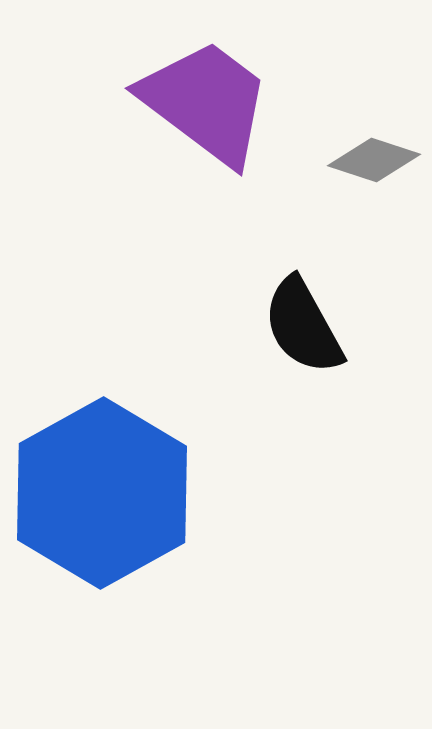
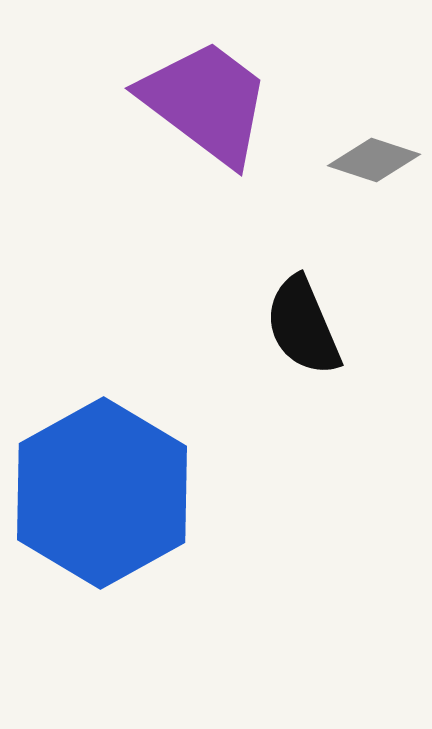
black semicircle: rotated 6 degrees clockwise
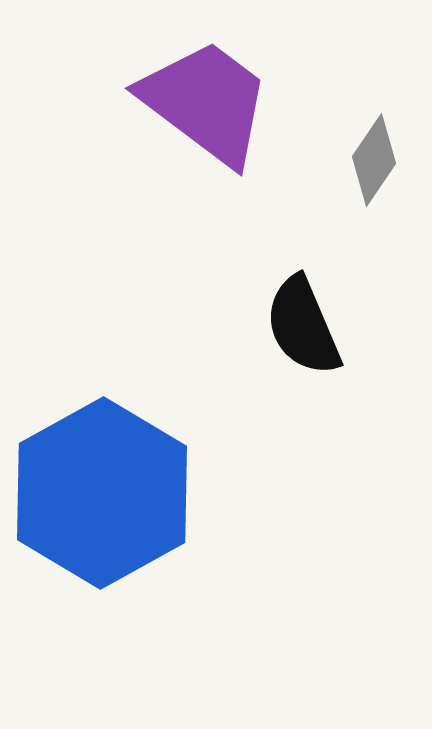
gray diamond: rotated 74 degrees counterclockwise
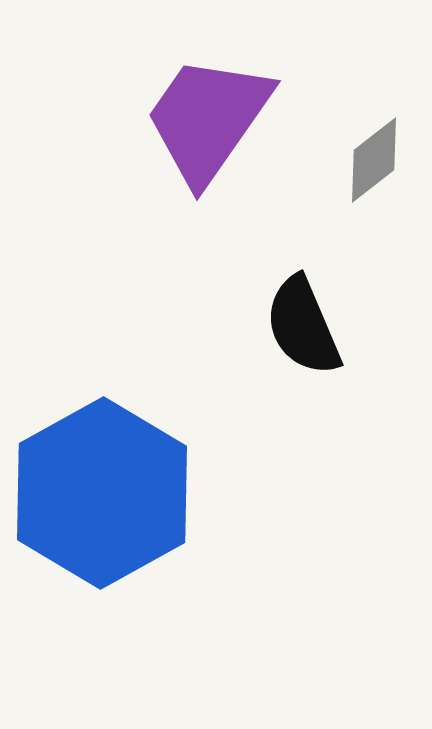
purple trapezoid: moved 2 px right, 17 px down; rotated 92 degrees counterclockwise
gray diamond: rotated 18 degrees clockwise
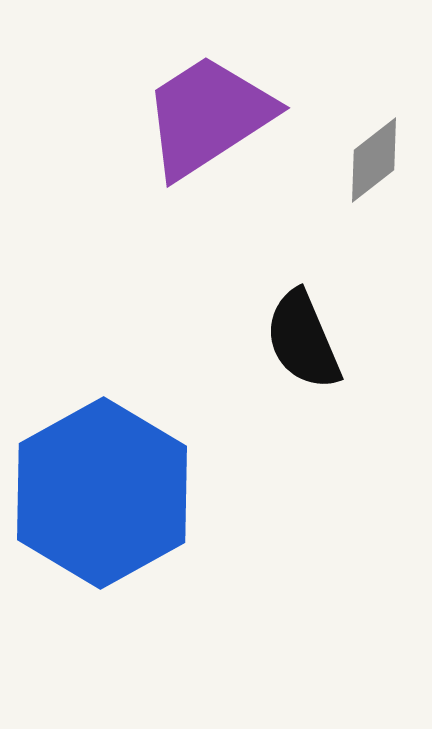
purple trapezoid: moved 3 px up; rotated 22 degrees clockwise
black semicircle: moved 14 px down
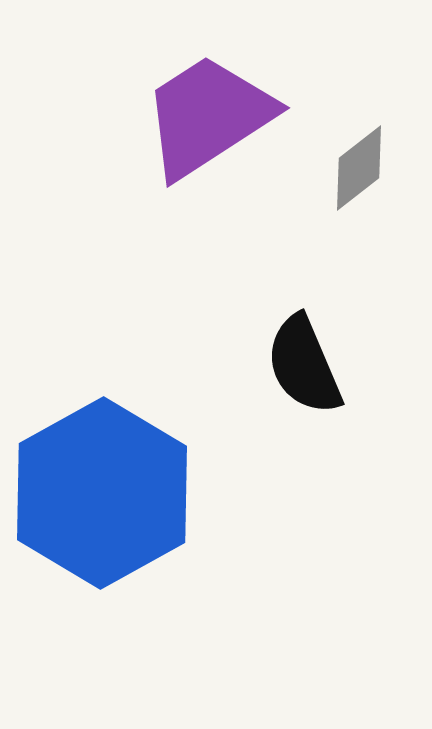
gray diamond: moved 15 px left, 8 px down
black semicircle: moved 1 px right, 25 px down
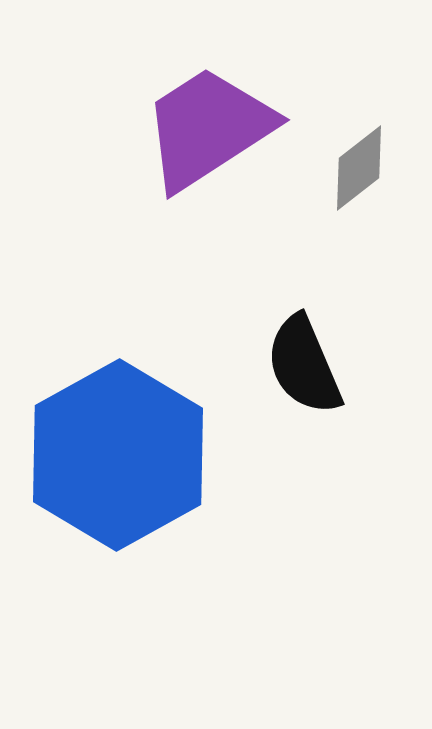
purple trapezoid: moved 12 px down
blue hexagon: moved 16 px right, 38 px up
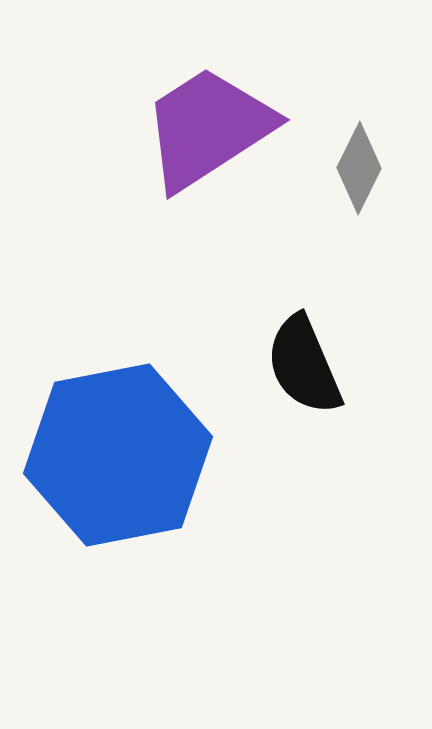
gray diamond: rotated 26 degrees counterclockwise
blue hexagon: rotated 18 degrees clockwise
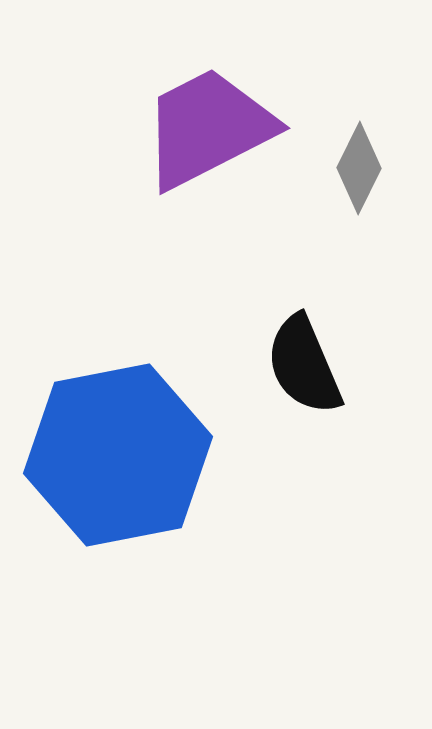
purple trapezoid: rotated 6 degrees clockwise
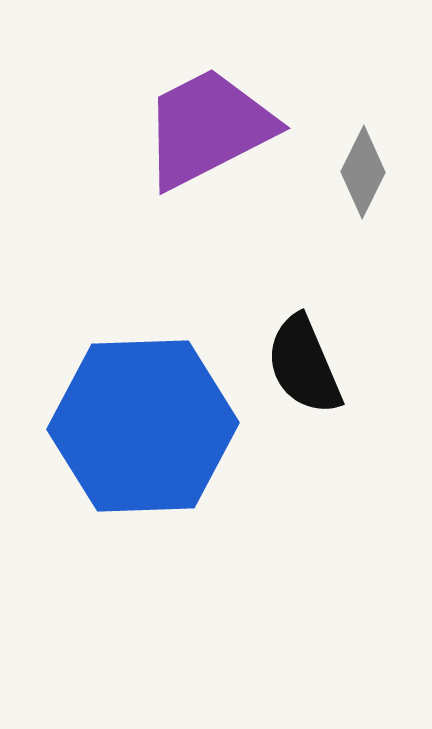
gray diamond: moved 4 px right, 4 px down
blue hexagon: moved 25 px right, 29 px up; rotated 9 degrees clockwise
